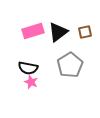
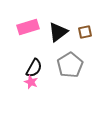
pink rectangle: moved 5 px left, 4 px up
black semicircle: moved 6 px right; rotated 72 degrees counterclockwise
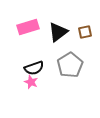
black semicircle: rotated 42 degrees clockwise
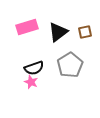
pink rectangle: moved 1 px left
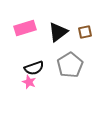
pink rectangle: moved 2 px left, 1 px down
pink star: moved 2 px left
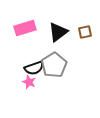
gray pentagon: moved 16 px left
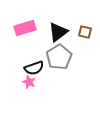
brown square: rotated 24 degrees clockwise
gray pentagon: moved 5 px right, 8 px up
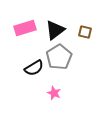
black triangle: moved 3 px left, 2 px up
black semicircle: rotated 12 degrees counterclockwise
pink star: moved 25 px right, 11 px down
